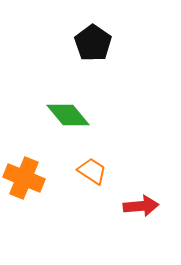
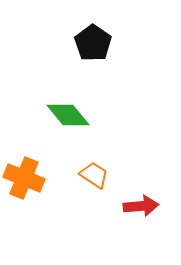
orange trapezoid: moved 2 px right, 4 px down
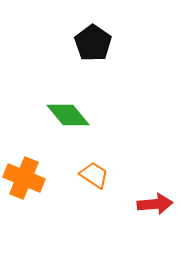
red arrow: moved 14 px right, 2 px up
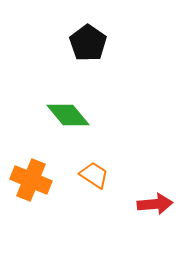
black pentagon: moved 5 px left
orange cross: moved 7 px right, 2 px down
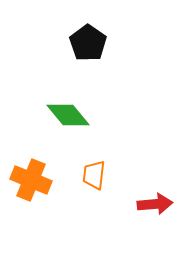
orange trapezoid: rotated 116 degrees counterclockwise
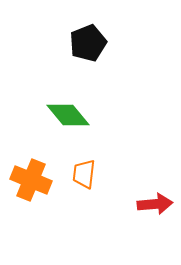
black pentagon: rotated 15 degrees clockwise
orange trapezoid: moved 10 px left, 1 px up
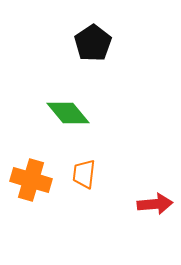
black pentagon: moved 5 px right; rotated 12 degrees counterclockwise
green diamond: moved 2 px up
orange cross: rotated 6 degrees counterclockwise
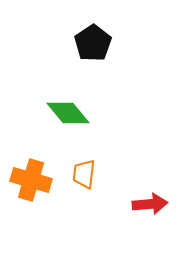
red arrow: moved 5 px left
